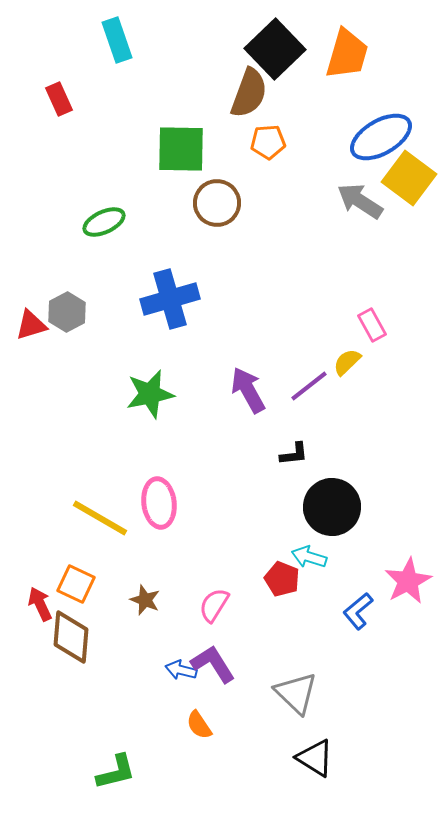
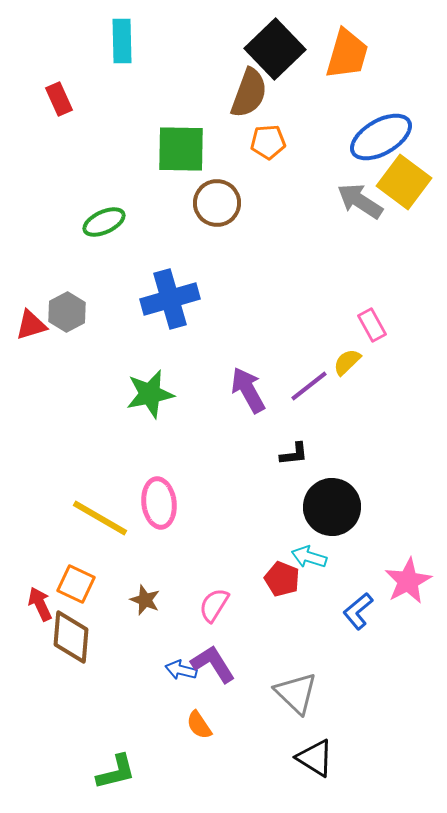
cyan rectangle: moved 5 px right, 1 px down; rotated 18 degrees clockwise
yellow square: moved 5 px left, 4 px down
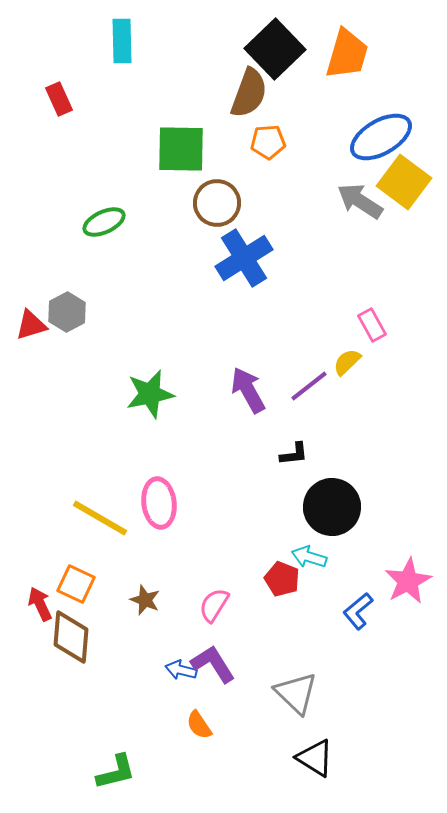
blue cross: moved 74 px right, 41 px up; rotated 16 degrees counterclockwise
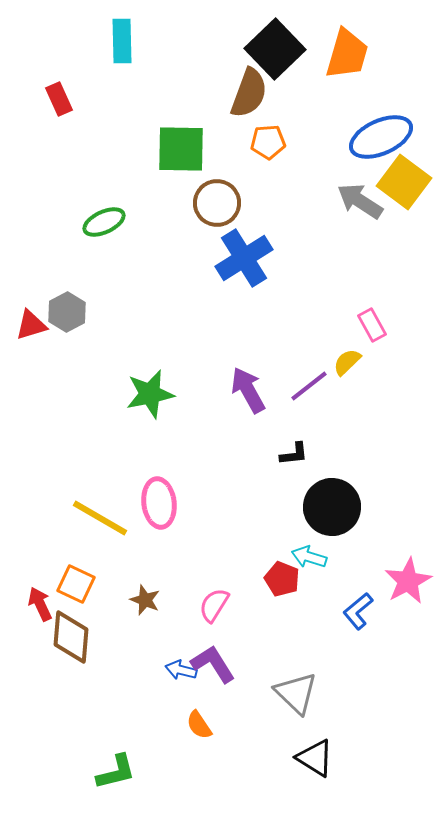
blue ellipse: rotated 6 degrees clockwise
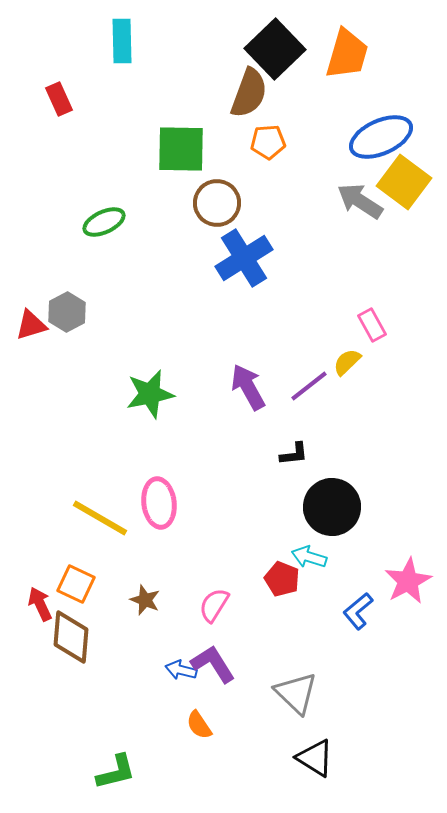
purple arrow: moved 3 px up
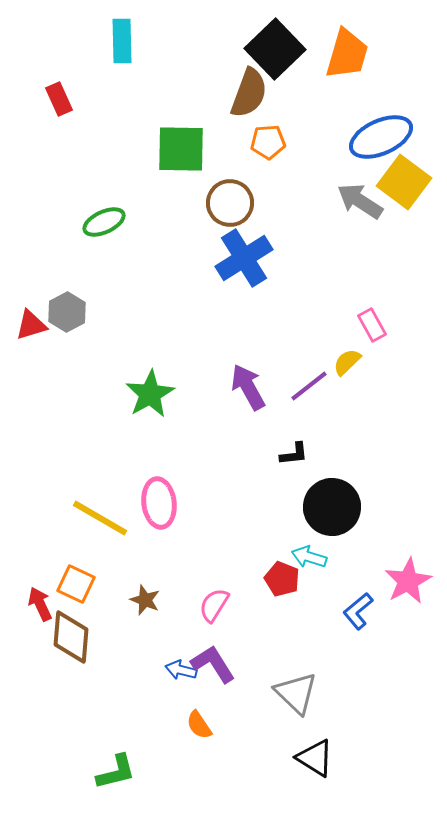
brown circle: moved 13 px right
green star: rotated 18 degrees counterclockwise
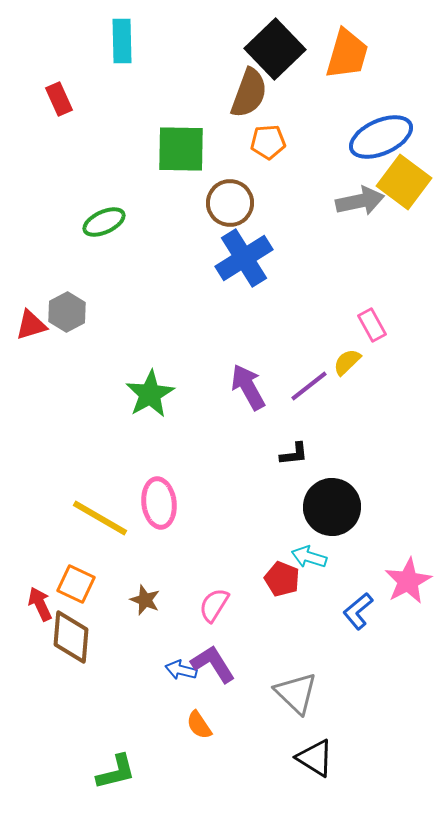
gray arrow: rotated 135 degrees clockwise
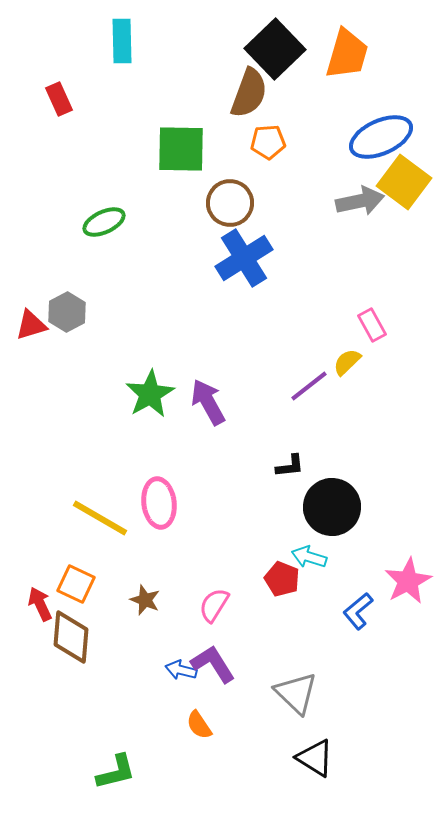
purple arrow: moved 40 px left, 15 px down
black L-shape: moved 4 px left, 12 px down
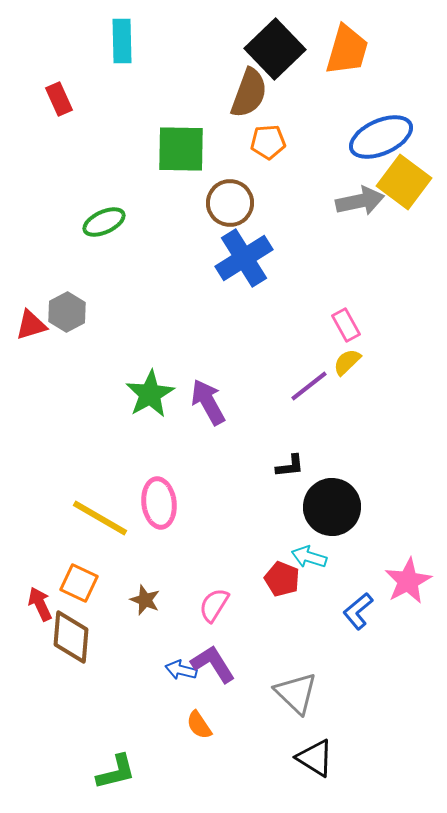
orange trapezoid: moved 4 px up
pink rectangle: moved 26 px left
orange square: moved 3 px right, 1 px up
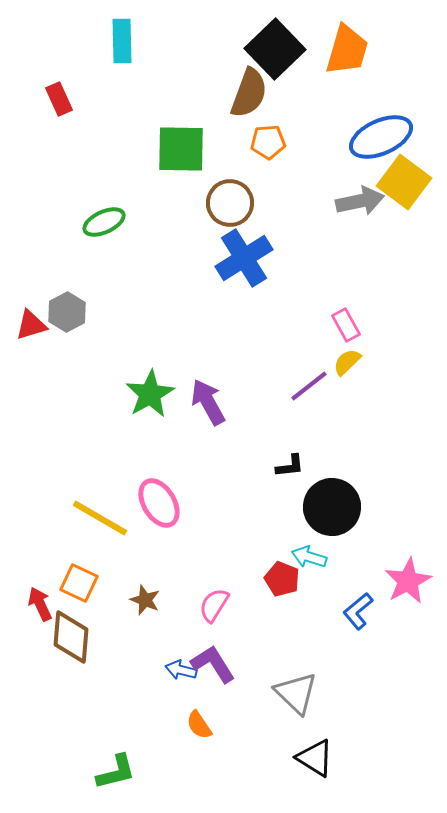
pink ellipse: rotated 24 degrees counterclockwise
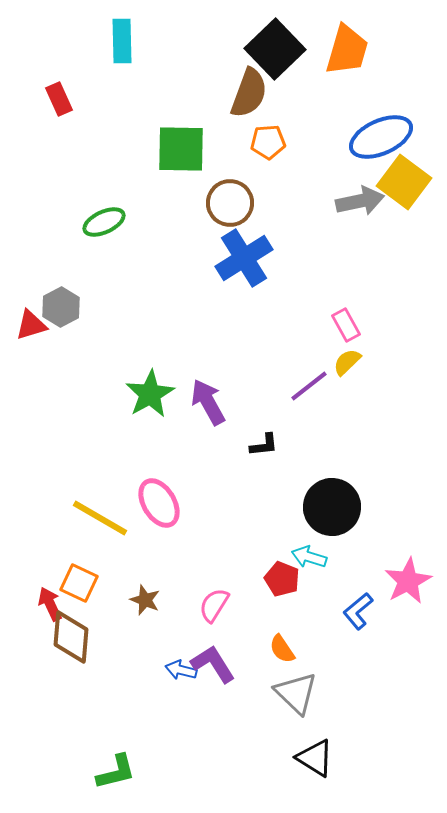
gray hexagon: moved 6 px left, 5 px up
black L-shape: moved 26 px left, 21 px up
red arrow: moved 10 px right
orange semicircle: moved 83 px right, 76 px up
